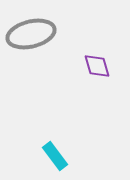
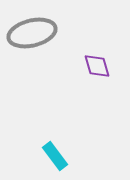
gray ellipse: moved 1 px right, 1 px up
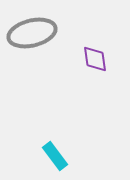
purple diamond: moved 2 px left, 7 px up; rotated 8 degrees clockwise
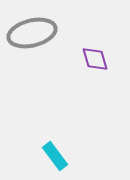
purple diamond: rotated 8 degrees counterclockwise
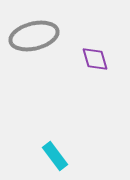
gray ellipse: moved 2 px right, 3 px down
